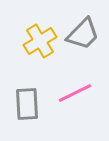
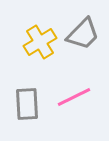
yellow cross: moved 1 px down
pink line: moved 1 px left, 4 px down
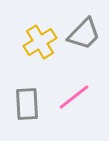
gray trapezoid: moved 1 px right
pink line: rotated 12 degrees counterclockwise
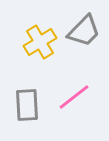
gray trapezoid: moved 3 px up
gray rectangle: moved 1 px down
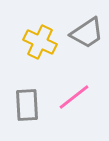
gray trapezoid: moved 3 px right, 2 px down; rotated 12 degrees clockwise
yellow cross: rotated 32 degrees counterclockwise
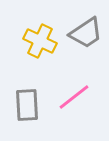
gray trapezoid: moved 1 px left
yellow cross: moved 1 px up
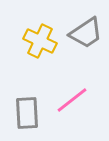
pink line: moved 2 px left, 3 px down
gray rectangle: moved 8 px down
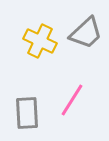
gray trapezoid: rotated 9 degrees counterclockwise
pink line: rotated 20 degrees counterclockwise
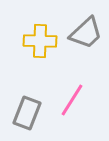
yellow cross: rotated 24 degrees counterclockwise
gray rectangle: rotated 24 degrees clockwise
